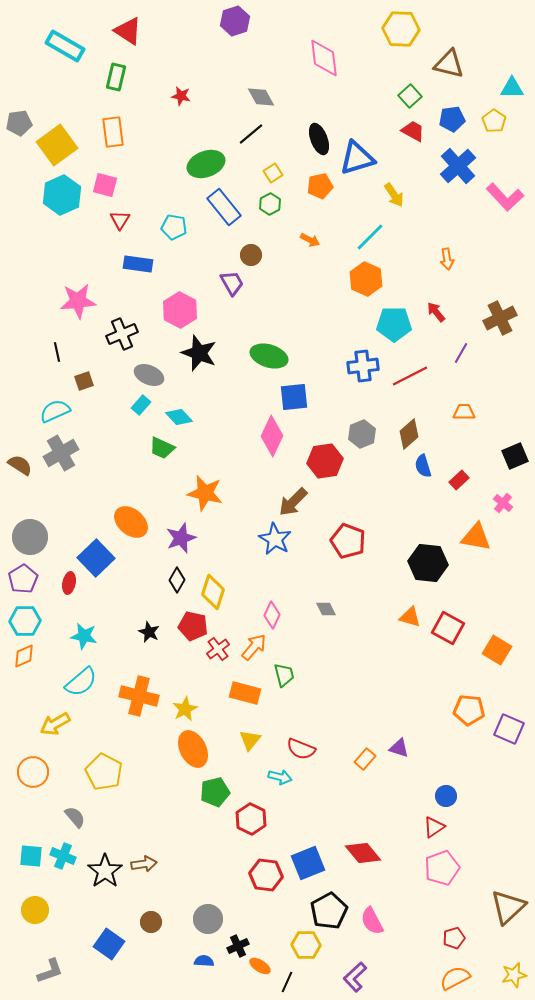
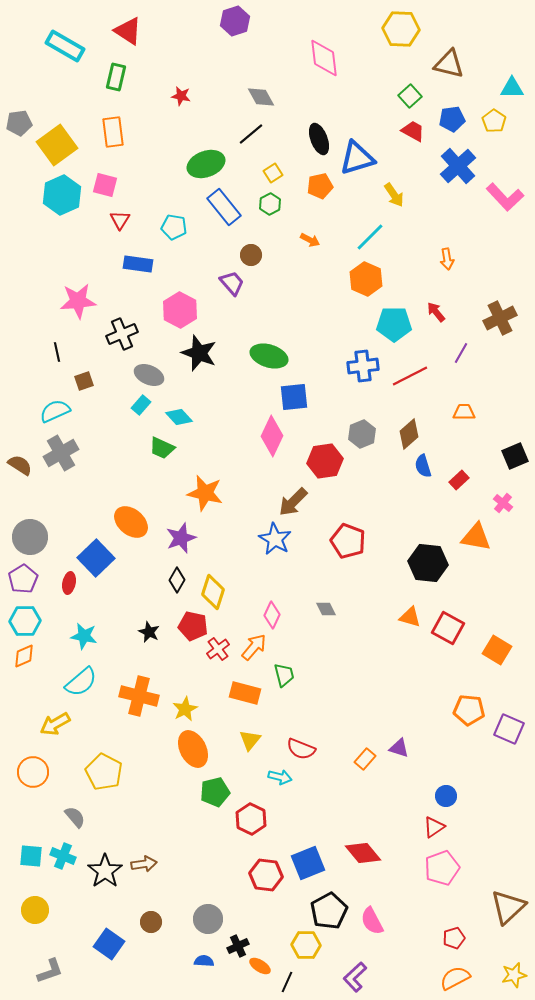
purple trapezoid at (232, 283): rotated 12 degrees counterclockwise
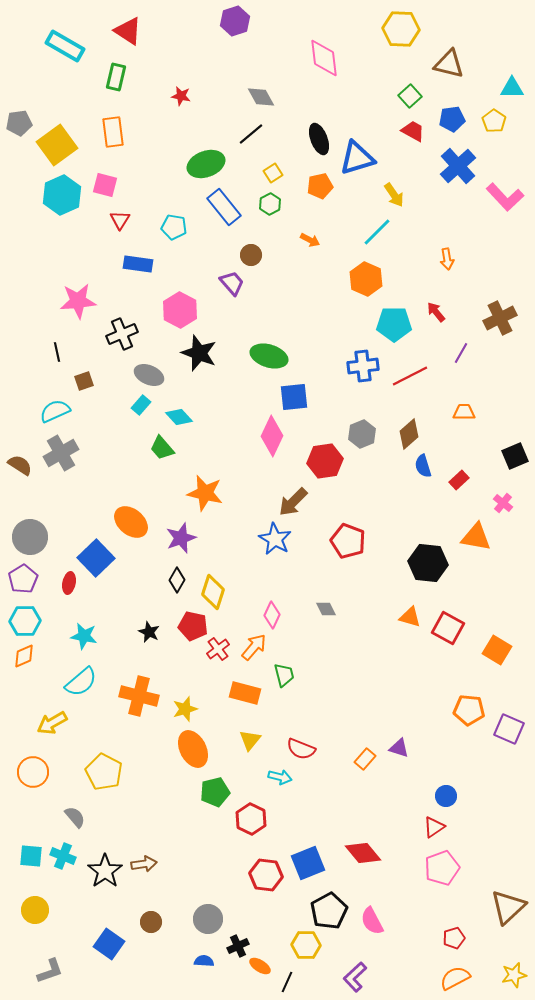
cyan line at (370, 237): moved 7 px right, 5 px up
green trapezoid at (162, 448): rotated 24 degrees clockwise
yellow star at (185, 709): rotated 10 degrees clockwise
yellow arrow at (55, 724): moved 3 px left, 1 px up
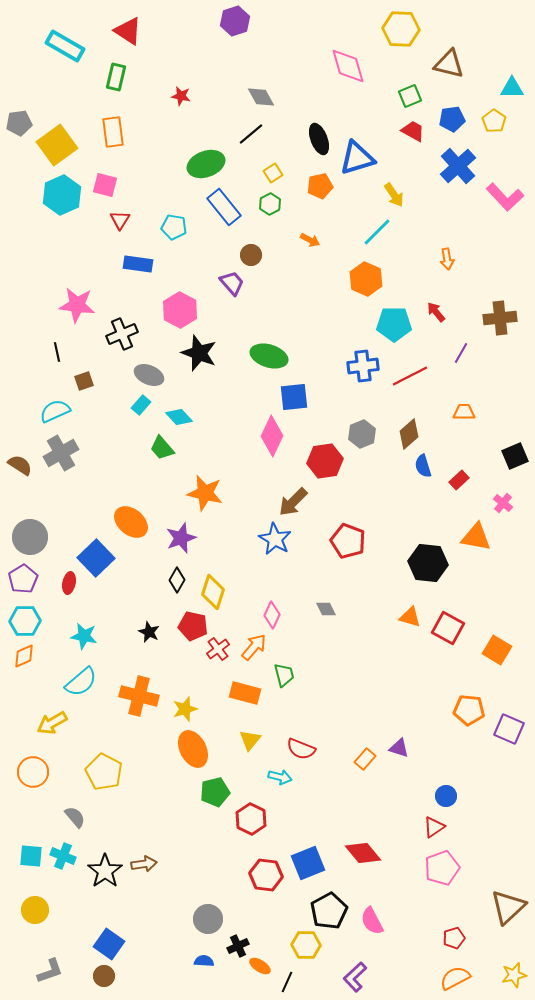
pink diamond at (324, 58): moved 24 px right, 8 px down; rotated 9 degrees counterclockwise
green square at (410, 96): rotated 20 degrees clockwise
pink star at (78, 301): moved 1 px left, 4 px down; rotated 12 degrees clockwise
brown cross at (500, 318): rotated 20 degrees clockwise
brown circle at (151, 922): moved 47 px left, 54 px down
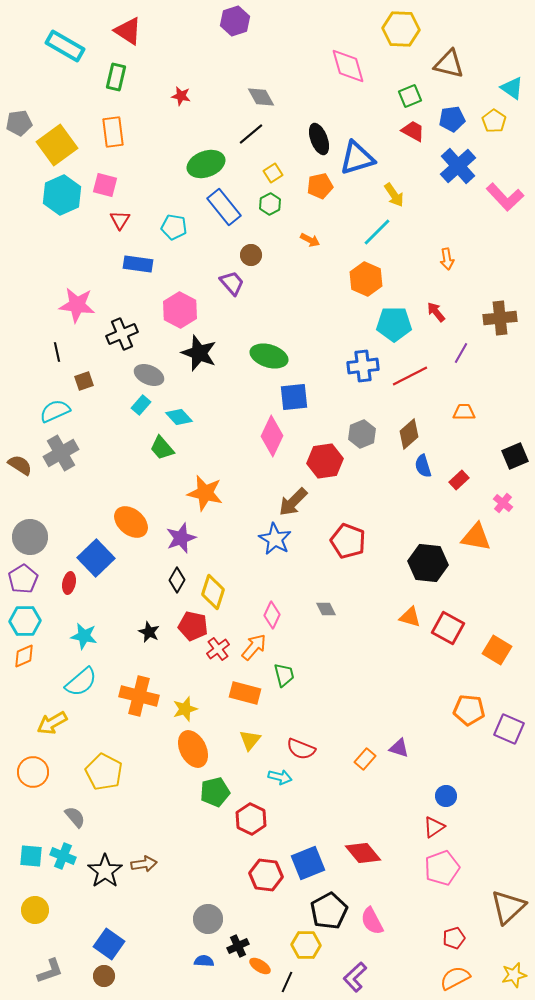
cyan triangle at (512, 88): rotated 35 degrees clockwise
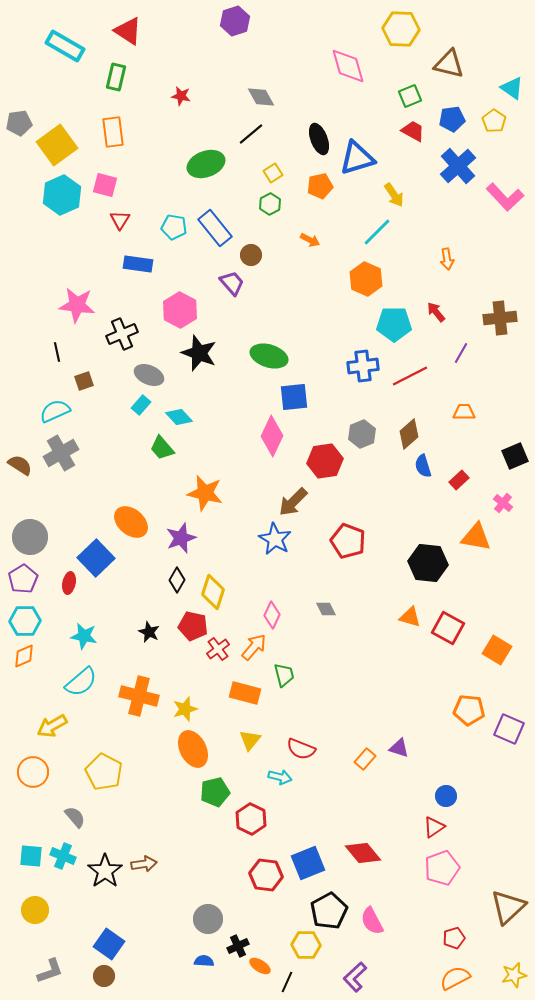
blue rectangle at (224, 207): moved 9 px left, 21 px down
yellow arrow at (52, 723): moved 3 px down
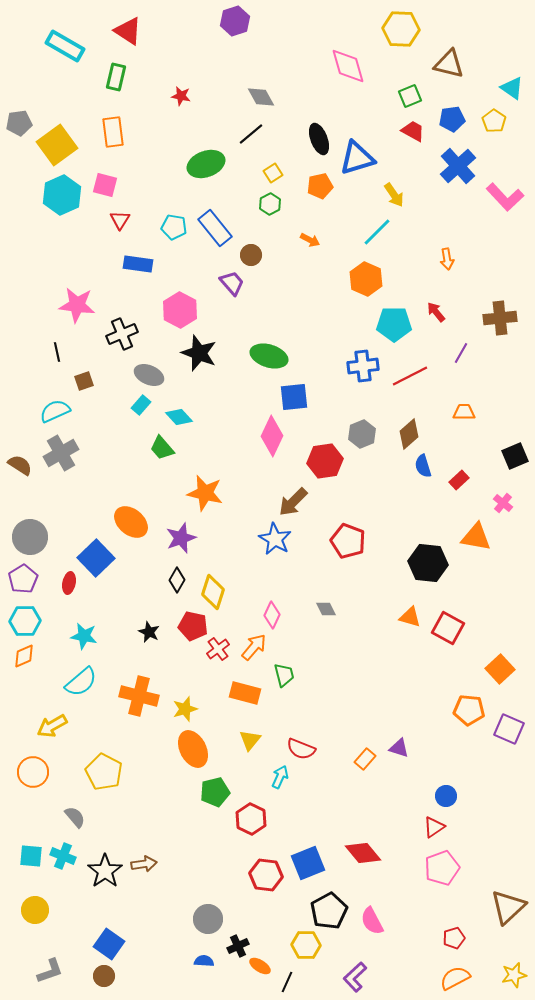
orange square at (497, 650): moved 3 px right, 19 px down; rotated 16 degrees clockwise
cyan arrow at (280, 777): rotated 80 degrees counterclockwise
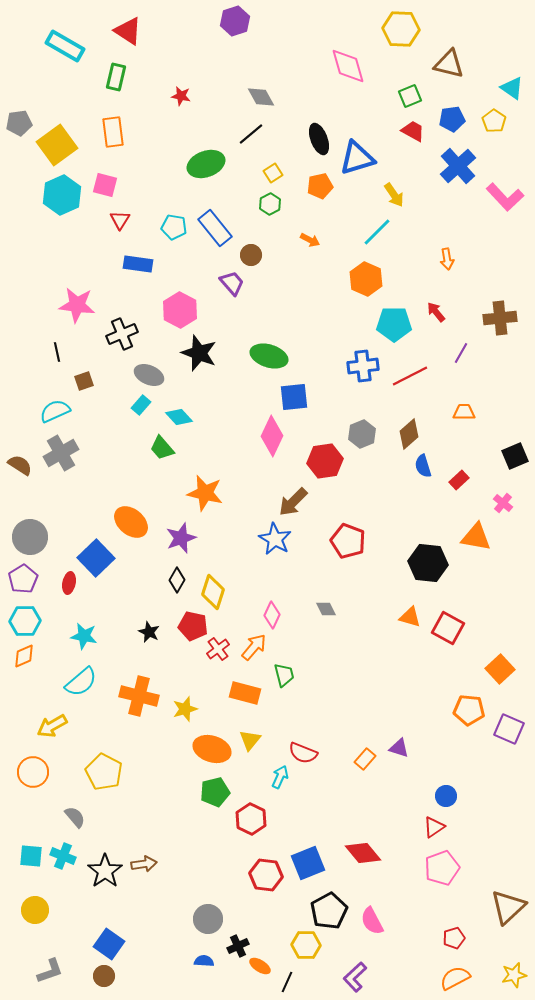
orange ellipse at (193, 749): moved 19 px right; rotated 45 degrees counterclockwise
red semicircle at (301, 749): moved 2 px right, 4 px down
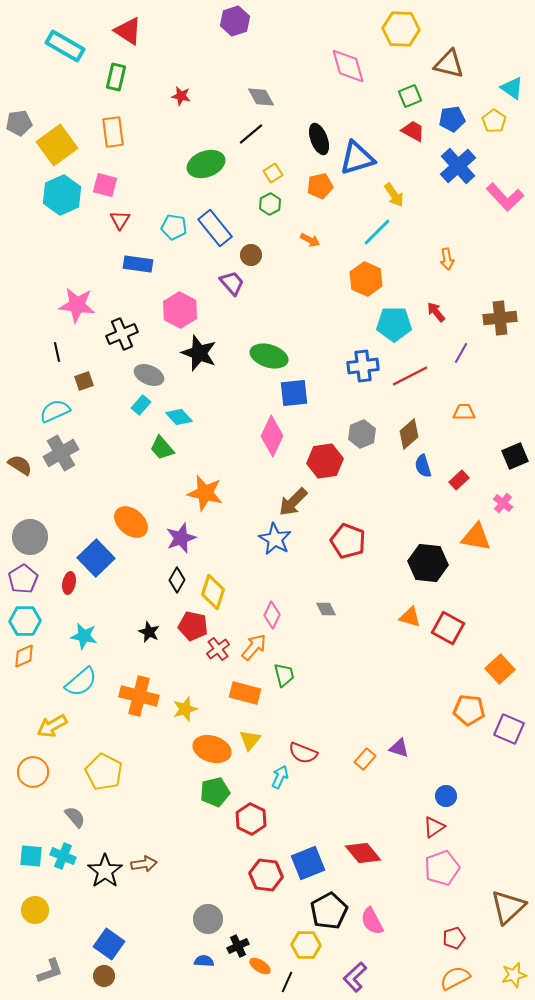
blue square at (294, 397): moved 4 px up
